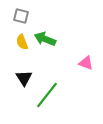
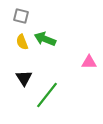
pink triangle: moved 3 px right, 1 px up; rotated 21 degrees counterclockwise
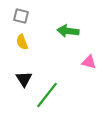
green arrow: moved 23 px right, 8 px up; rotated 15 degrees counterclockwise
pink triangle: rotated 14 degrees clockwise
black triangle: moved 1 px down
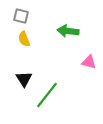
yellow semicircle: moved 2 px right, 3 px up
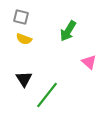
gray square: moved 1 px down
green arrow: rotated 65 degrees counterclockwise
yellow semicircle: rotated 49 degrees counterclockwise
pink triangle: rotated 28 degrees clockwise
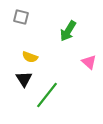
yellow semicircle: moved 6 px right, 18 px down
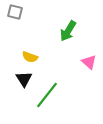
gray square: moved 6 px left, 5 px up
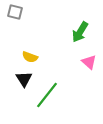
green arrow: moved 12 px right, 1 px down
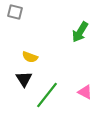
pink triangle: moved 4 px left, 30 px down; rotated 14 degrees counterclockwise
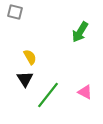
yellow semicircle: rotated 140 degrees counterclockwise
black triangle: moved 1 px right
green line: moved 1 px right
